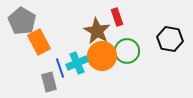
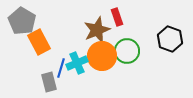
brown star: moved 1 px up; rotated 20 degrees clockwise
black hexagon: rotated 10 degrees clockwise
blue line: moved 1 px right; rotated 36 degrees clockwise
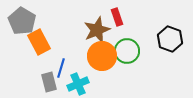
cyan cross: moved 1 px right, 21 px down
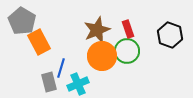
red rectangle: moved 11 px right, 12 px down
black hexagon: moved 4 px up
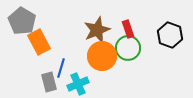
green circle: moved 1 px right, 3 px up
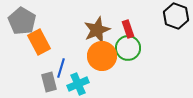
black hexagon: moved 6 px right, 19 px up
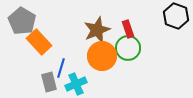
orange rectangle: rotated 15 degrees counterclockwise
cyan cross: moved 2 px left
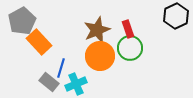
black hexagon: rotated 15 degrees clockwise
gray pentagon: rotated 12 degrees clockwise
green circle: moved 2 px right
orange circle: moved 2 px left
gray rectangle: rotated 36 degrees counterclockwise
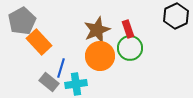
cyan cross: rotated 15 degrees clockwise
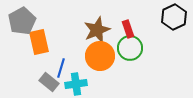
black hexagon: moved 2 px left, 1 px down
orange rectangle: rotated 30 degrees clockwise
